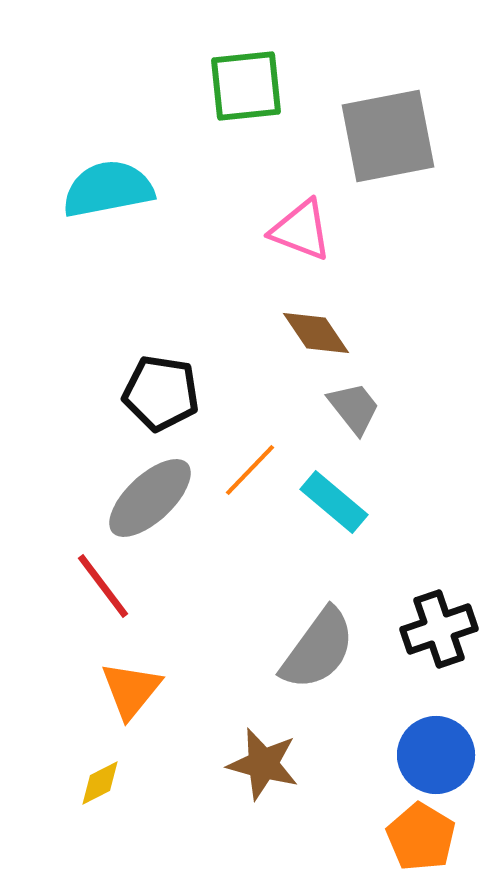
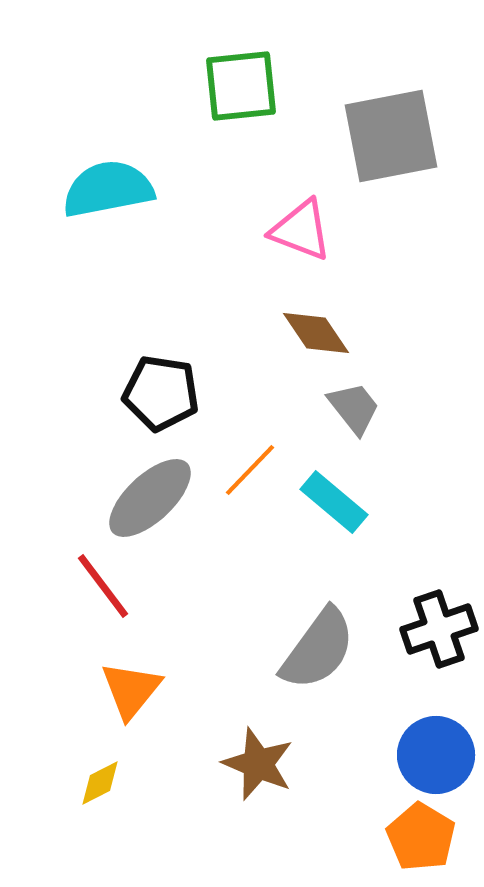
green square: moved 5 px left
gray square: moved 3 px right
brown star: moved 5 px left; rotated 8 degrees clockwise
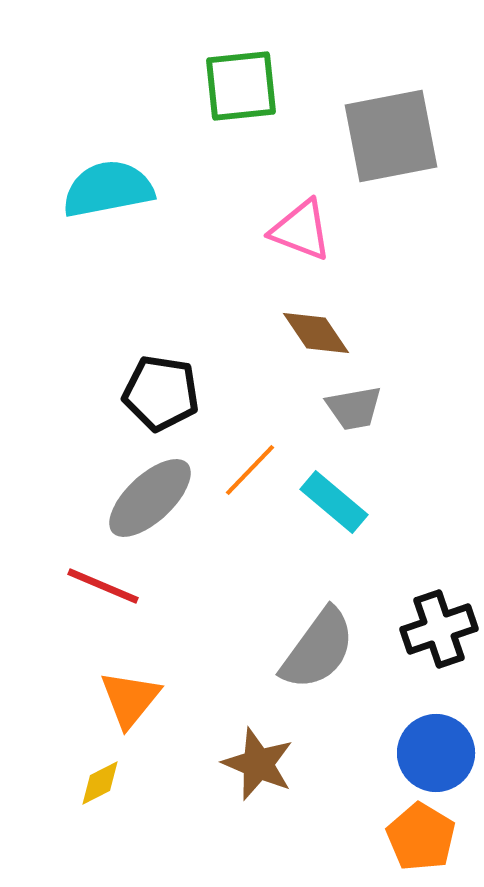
gray trapezoid: rotated 118 degrees clockwise
red line: rotated 30 degrees counterclockwise
orange triangle: moved 1 px left, 9 px down
blue circle: moved 2 px up
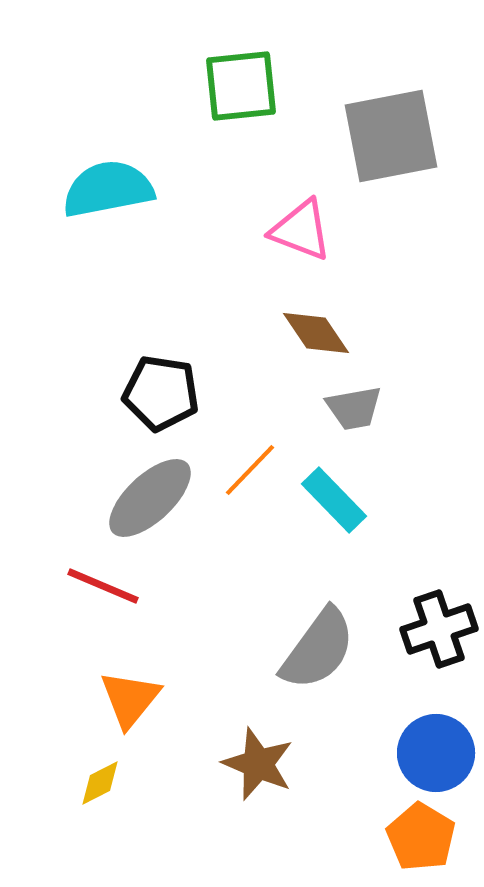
cyan rectangle: moved 2 px up; rotated 6 degrees clockwise
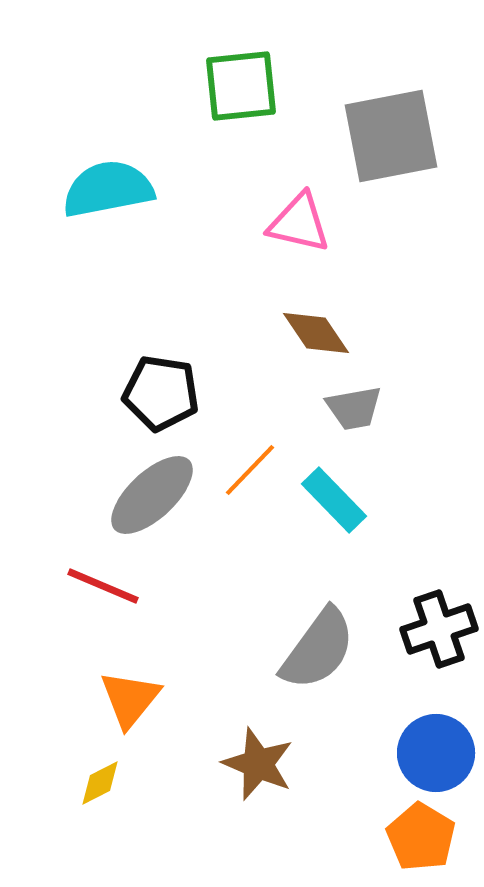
pink triangle: moved 2 px left, 7 px up; rotated 8 degrees counterclockwise
gray ellipse: moved 2 px right, 3 px up
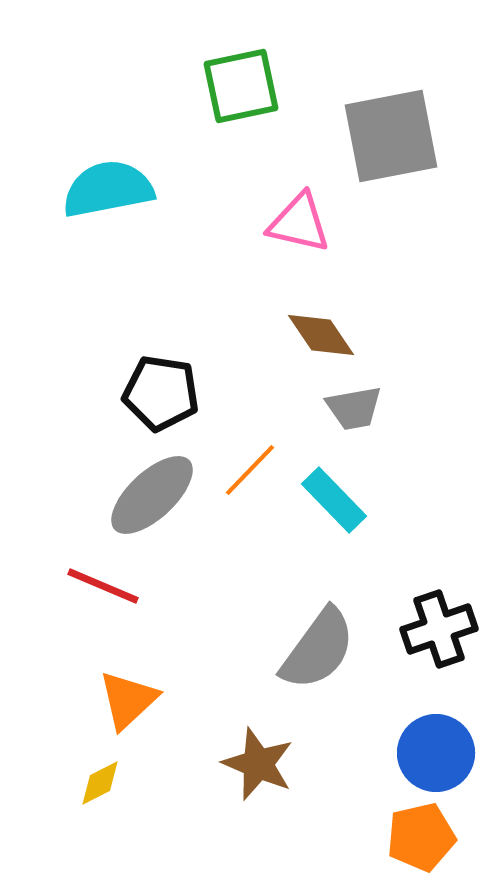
green square: rotated 6 degrees counterclockwise
brown diamond: moved 5 px right, 2 px down
orange triangle: moved 2 px left, 1 px down; rotated 8 degrees clockwise
orange pentagon: rotated 28 degrees clockwise
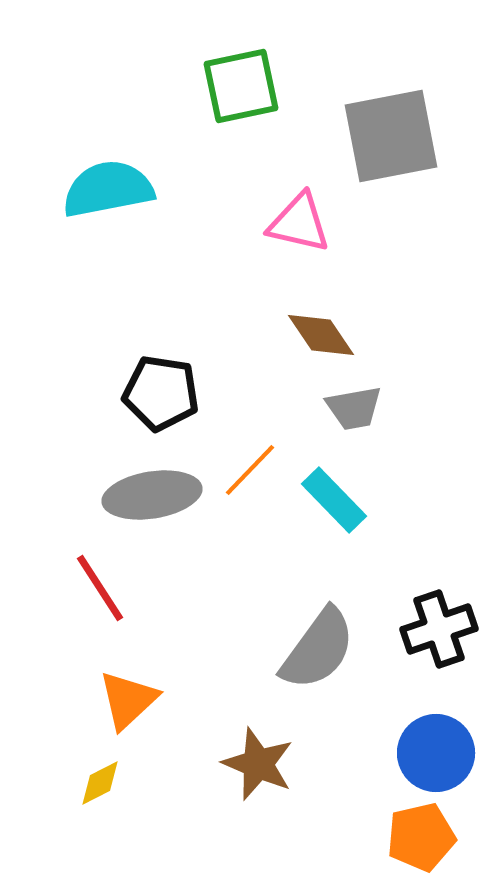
gray ellipse: rotated 34 degrees clockwise
red line: moved 3 px left, 2 px down; rotated 34 degrees clockwise
